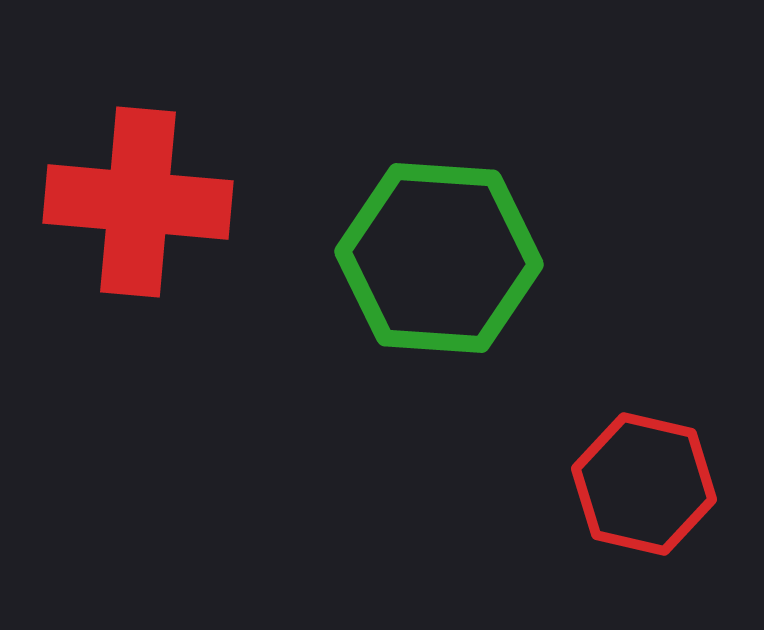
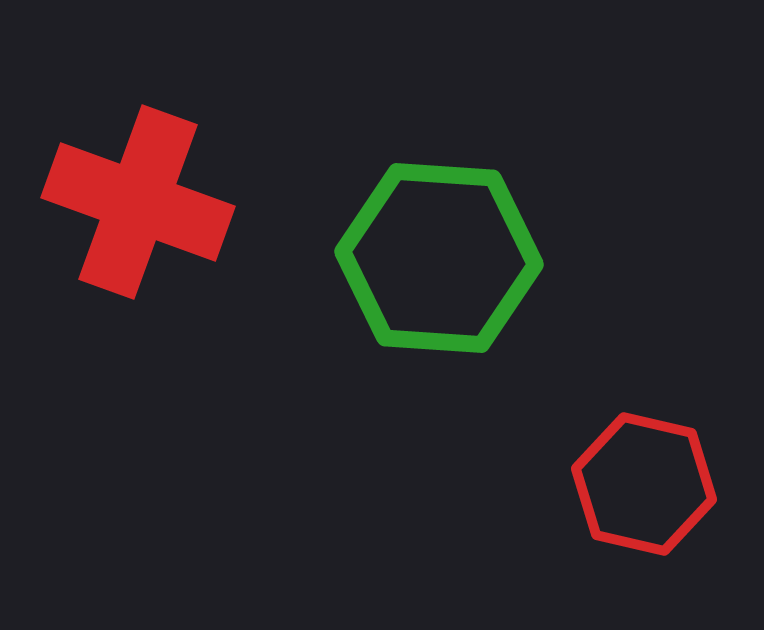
red cross: rotated 15 degrees clockwise
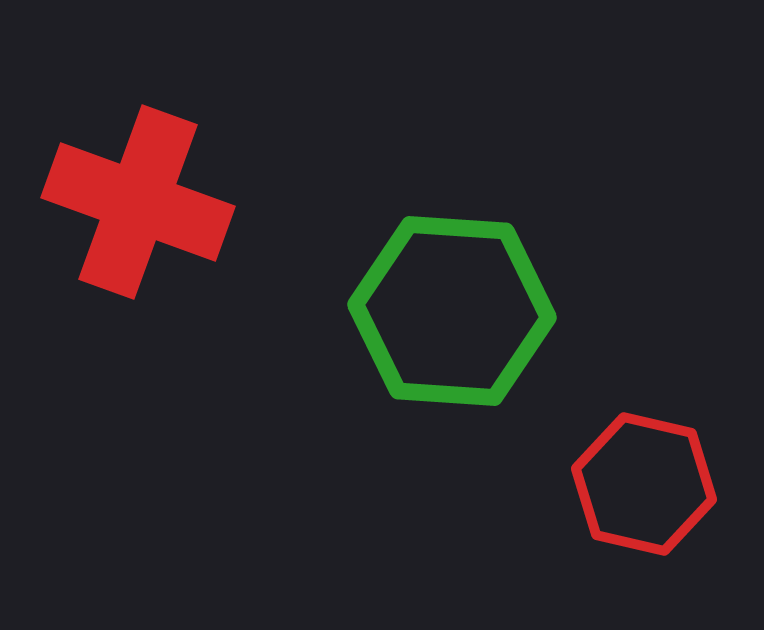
green hexagon: moved 13 px right, 53 px down
